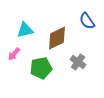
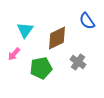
cyan triangle: rotated 42 degrees counterclockwise
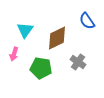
pink arrow: rotated 24 degrees counterclockwise
green pentagon: rotated 20 degrees clockwise
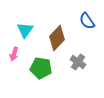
brown diamond: rotated 20 degrees counterclockwise
